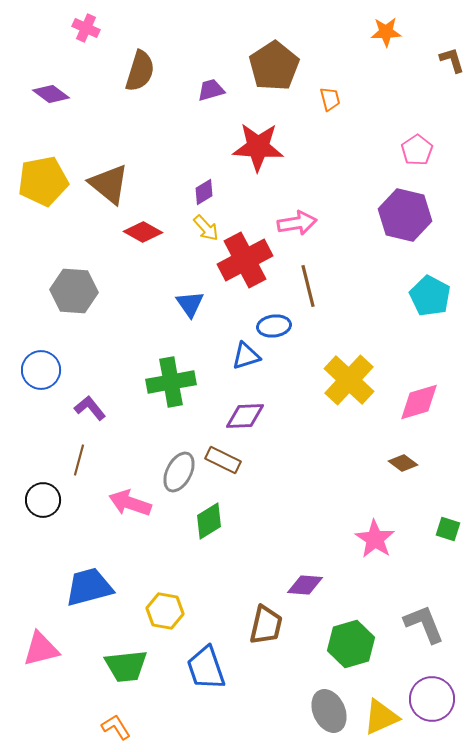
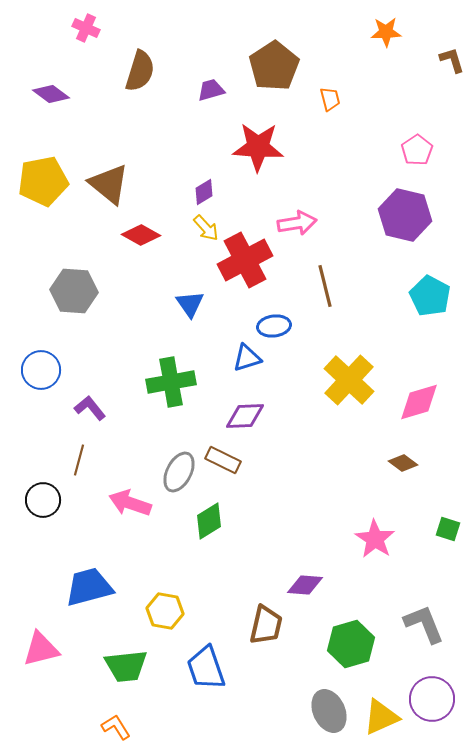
red diamond at (143, 232): moved 2 px left, 3 px down
brown line at (308, 286): moved 17 px right
blue triangle at (246, 356): moved 1 px right, 2 px down
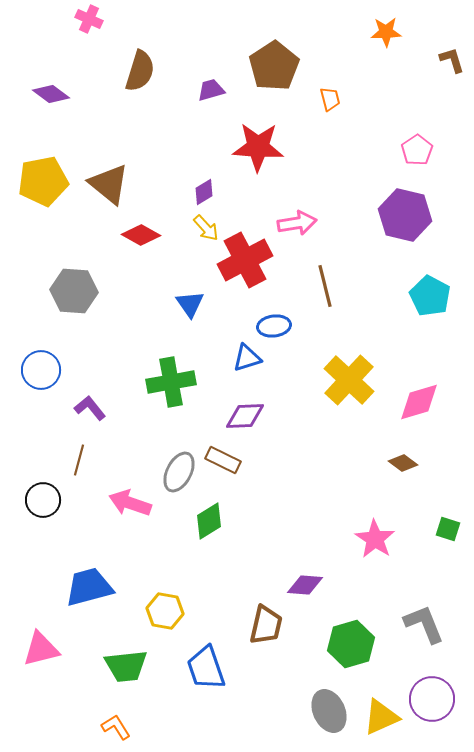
pink cross at (86, 28): moved 3 px right, 9 px up
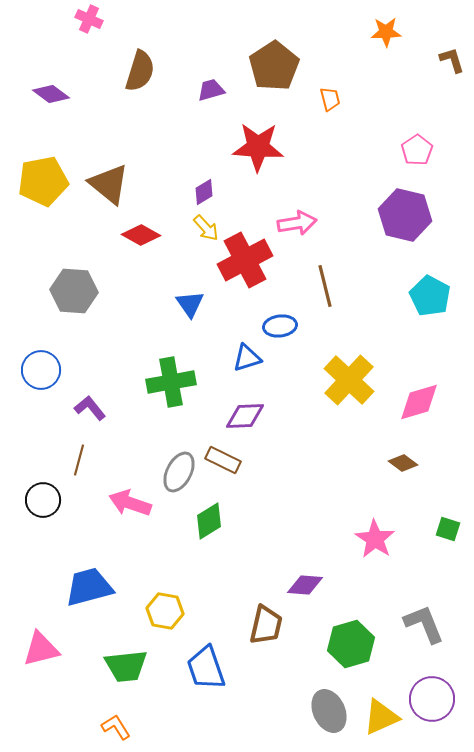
blue ellipse at (274, 326): moved 6 px right
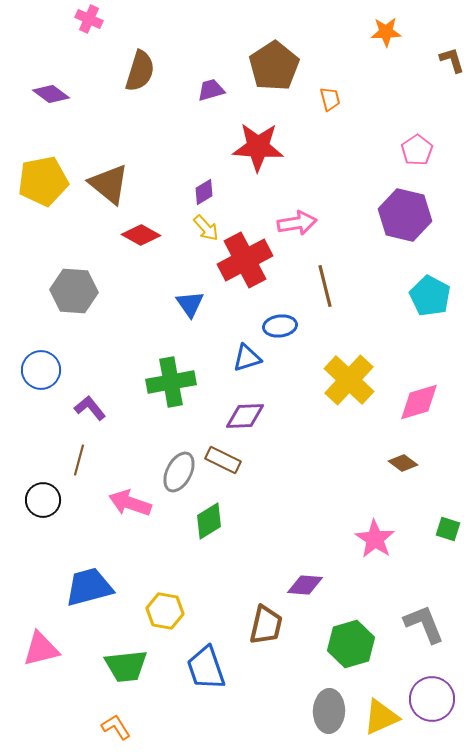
gray ellipse at (329, 711): rotated 27 degrees clockwise
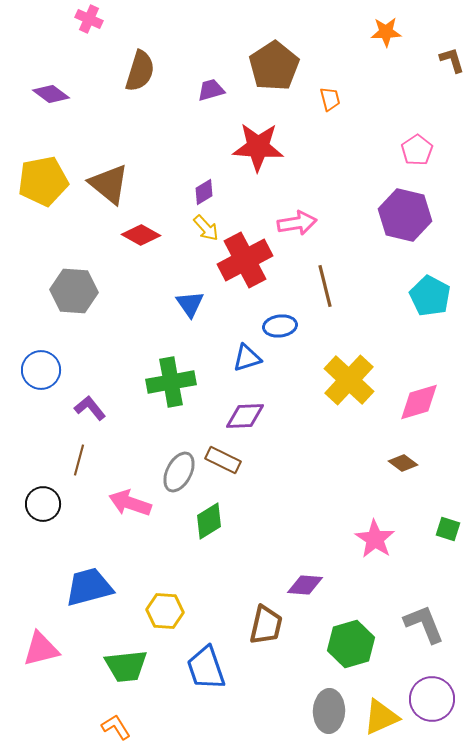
black circle at (43, 500): moved 4 px down
yellow hexagon at (165, 611): rotated 6 degrees counterclockwise
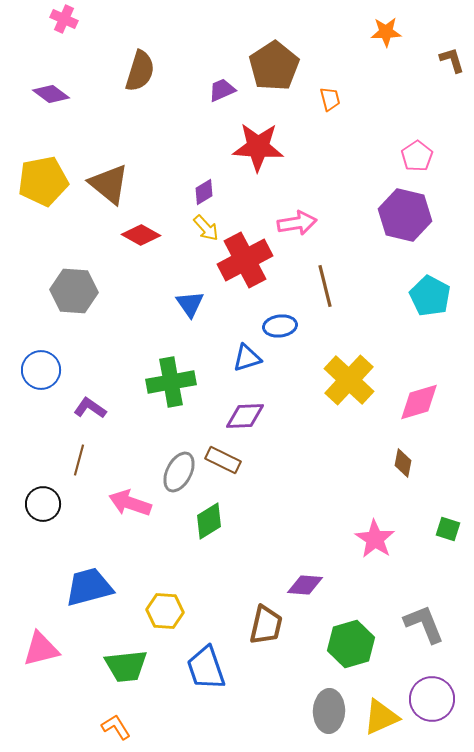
pink cross at (89, 19): moved 25 px left
purple trapezoid at (211, 90): moved 11 px right; rotated 8 degrees counterclockwise
pink pentagon at (417, 150): moved 6 px down
purple L-shape at (90, 408): rotated 16 degrees counterclockwise
brown diamond at (403, 463): rotated 64 degrees clockwise
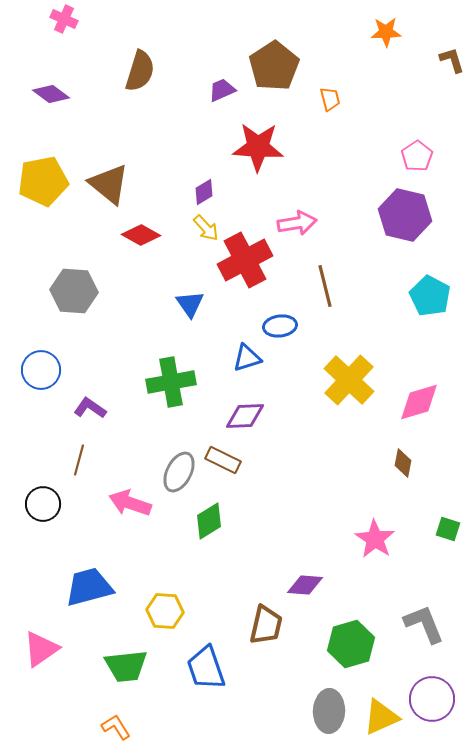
pink triangle at (41, 649): rotated 21 degrees counterclockwise
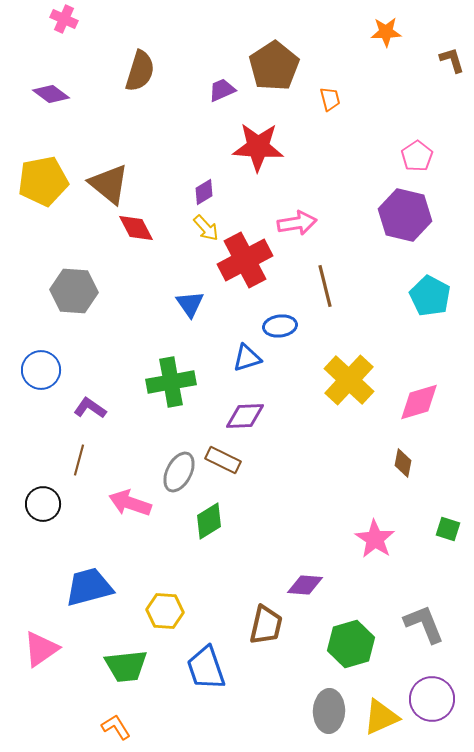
red diamond at (141, 235): moved 5 px left, 7 px up; rotated 33 degrees clockwise
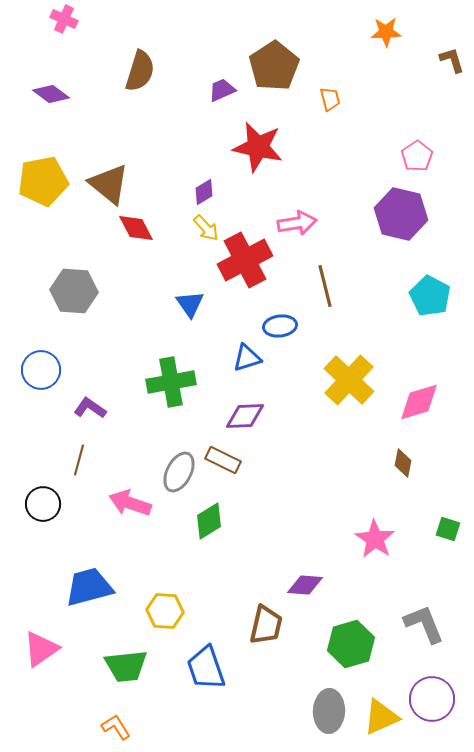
red star at (258, 147): rotated 9 degrees clockwise
purple hexagon at (405, 215): moved 4 px left, 1 px up
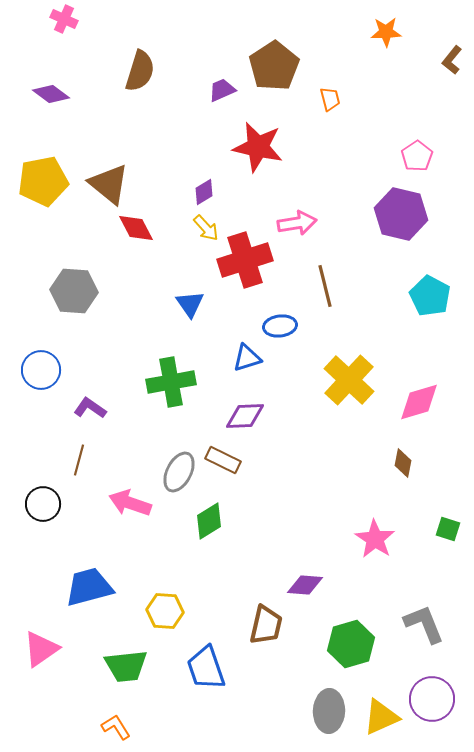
brown L-shape at (452, 60): rotated 124 degrees counterclockwise
red cross at (245, 260): rotated 10 degrees clockwise
